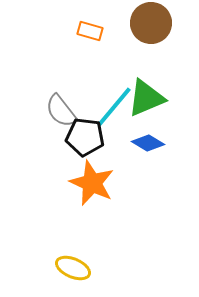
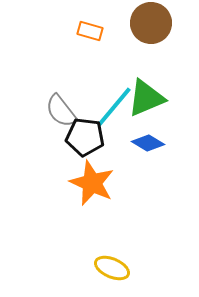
yellow ellipse: moved 39 px right
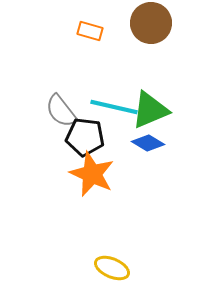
green triangle: moved 4 px right, 12 px down
cyan line: rotated 63 degrees clockwise
orange star: moved 9 px up
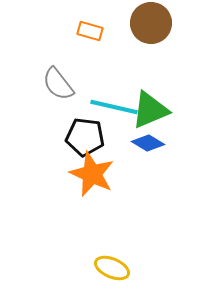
gray semicircle: moved 3 px left, 27 px up
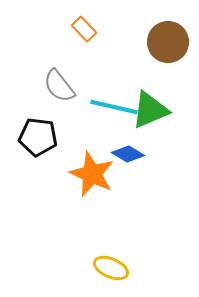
brown circle: moved 17 px right, 19 px down
orange rectangle: moved 6 px left, 2 px up; rotated 30 degrees clockwise
gray semicircle: moved 1 px right, 2 px down
black pentagon: moved 47 px left
blue diamond: moved 20 px left, 11 px down
yellow ellipse: moved 1 px left
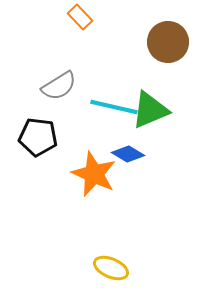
orange rectangle: moved 4 px left, 12 px up
gray semicircle: rotated 84 degrees counterclockwise
orange star: moved 2 px right
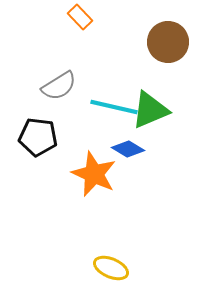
blue diamond: moved 5 px up
